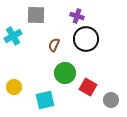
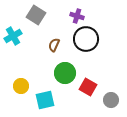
gray square: rotated 30 degrees clockwise
yellow circle: moved 7 px right, 1 px up
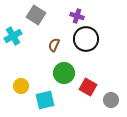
green circle: moved 1 px left
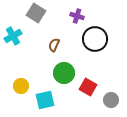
gray square: moved 2 px up
black circle: moved 9 px right
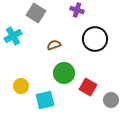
purple cross: moved 6 px up
brown semicircle: rotated 48 degrees clockwise
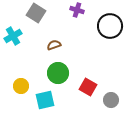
black circle: moved 15 px right, 13 px up
green circle: moved 6 px left
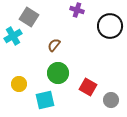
gray square: moved 7 px left, 4 px down
brown semicircle: rotated 32 degrees counterclockwise
yellow circle: moved 2 px left, 2 px up
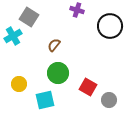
gray circle: moved 2 px left
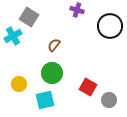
green circle: moved 6 px left
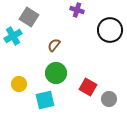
black circle: moved 4 px down
green circle: moved 4 px right
gray circle: moved 1 px up
